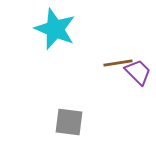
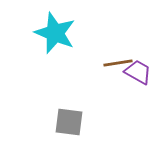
cyan star: moved 4 px down
purple trapezoid: rotated 16 degrees counterclockwise
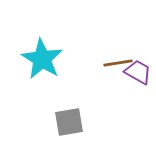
cyan star: moved 13 px left, 26 px down; rotated 9 degrees clockwise
gray square: rotated 16 degrees counterclockwise
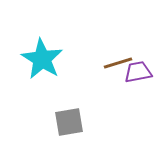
brown line: rotated 8 degrees counterclockwise
purple trapezoid: rotated 40 degrees counterclockwise
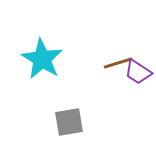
purple trapezoid: rotated 136 degrees counterclockwise
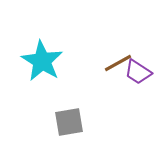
cyan star: moved 2 px down
brown line: rotated 12 degrees counterclockwise
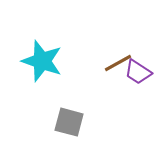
cyan star: rotated 12 degrees counterclockwise
gray square: rotated 24 degrees clockwise
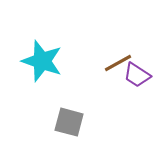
purple trapezoid: moved 1 px left, 3 px down
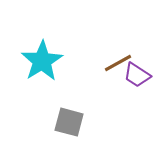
cyan star: rotated 21 degrees clockwise
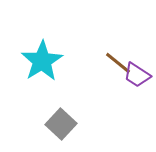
brown line: rotated 68 degrees clockwise
gray square: moved 8 px left, 2 px down; rotated 28 degrees clockwise
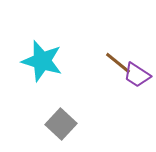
cyan star: rotated 24 degrees counterclockwise
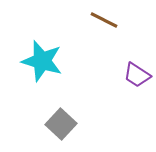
brown line: moved 14 px left, 43 px up; rotated 12 degrees counterclockwise
